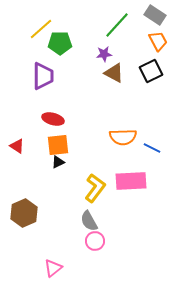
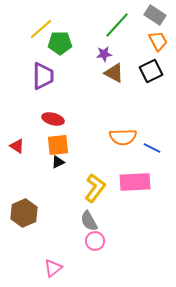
pink rectangle: moved 4 px right, 1 px down
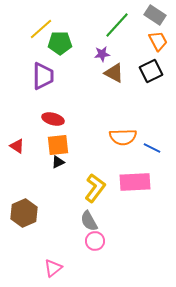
purple star: moved 2 px left
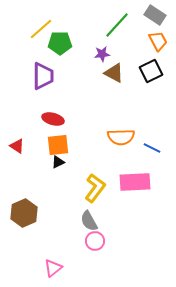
orange semicircle: moved 2 px left
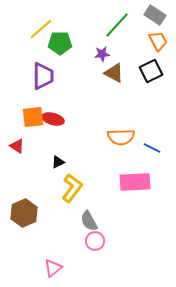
orange square: moved 25 px left, 28 px up
yellow L-shape: moved 23 px left
